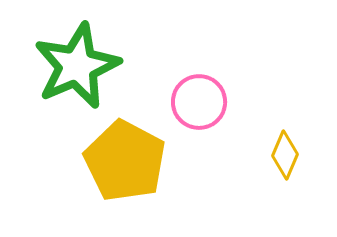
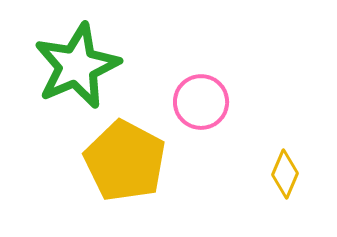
pink circle: moved 2 px right
yellow diamond: moved 19 px down
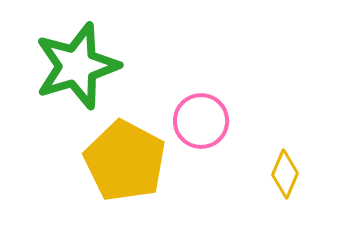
green star: rotated 6 degrees clockwise
pink circle: moved 19 px down
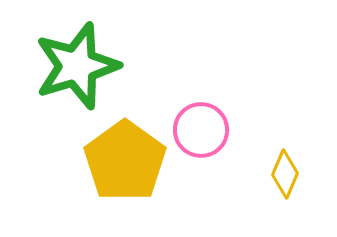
pink circle: moved 9 px down
yellow pentagon: rotated 8 degrees clockwise
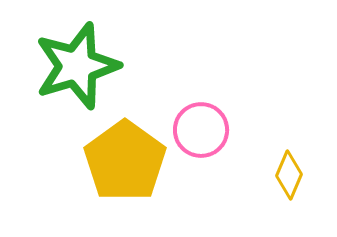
yellow diamond: moved 4 px right, 1 px down
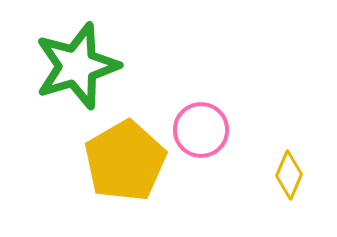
yellow pentagon: rotated 6 degrees clockwise
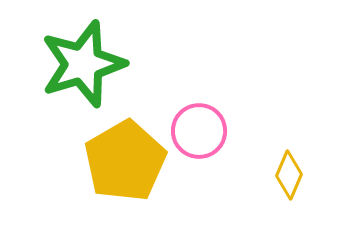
green star: moved 6 px right, 2 px up
pink circle: moved 2 px left, 1 px down
